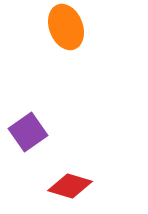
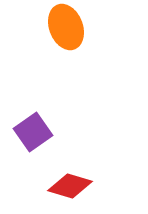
purple square: moved 5 px right
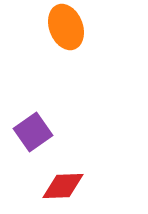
red diamond: moved 7 px left; rotated 18 degrees counterclockwise
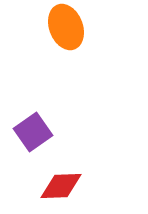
red diamond: moved 2 px left
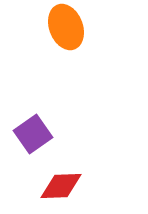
purple square: moved 2 px down
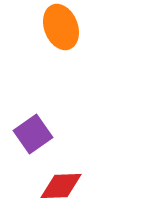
orange ellipse: moved 5 px left
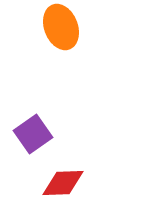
red diamond: moved 2 px right, 3 px up
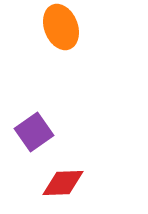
purple square: moved 1 px right, 2 px up
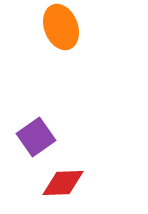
purple square: moved 2 px right, 5 px down
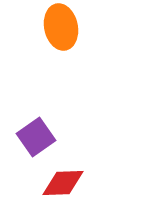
orange ellipse: rotated 9 degrees clockwise
